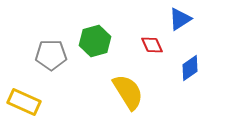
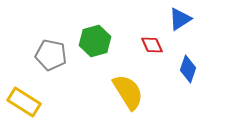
gray pentagon: rotated 12 degrees clockwise
blue diamond: moved 2 px left, 1 px down; rotated 36 degrees counterclockwise
yellow rectangle: rotated 8 degrees clockwise
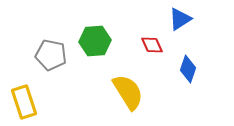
green hexagon: rotated 12 degrees clockwise
yellow rectangle: rotated 40 degrees clockwise
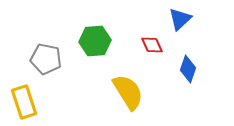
blue triangle: rotated 10 degrees counterclockwise
gray pentagon: moved 5 px left, 4 px down
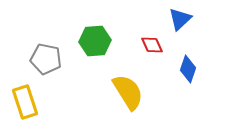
yellow rectangle: moved 1 px right
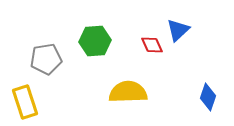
blue triangle: moved 2 px left, 11 px down
gray pentagon: rotated 20 degrees counterclockwise
blue diamond: moved 20 px right, 28 px down
yellow semicircle: rotated 60 degrees counterclockwise
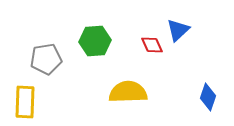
yellow rectangle: rotated 20 degrees clockwise
